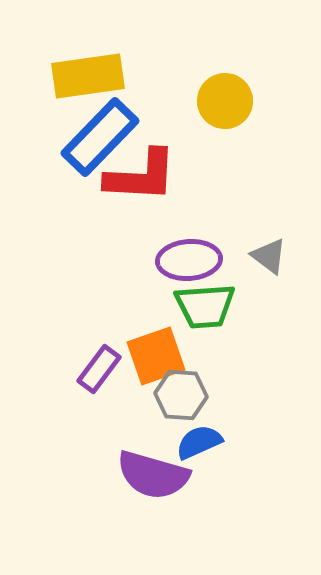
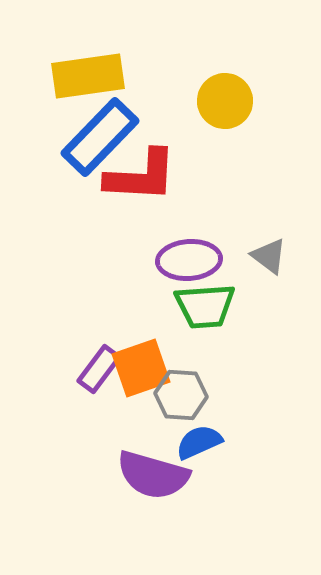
orange square: moved 15 px left, 12 px down
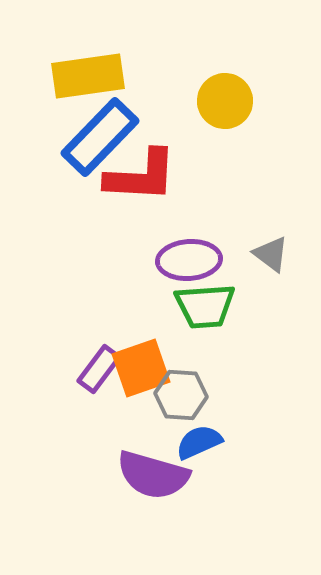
gray triangle: moved 2 px right, 2 px up
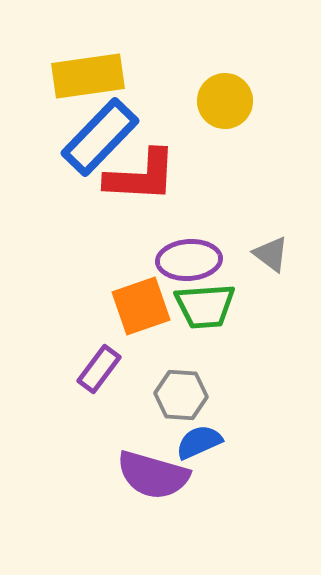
orange square: moved 62 px up
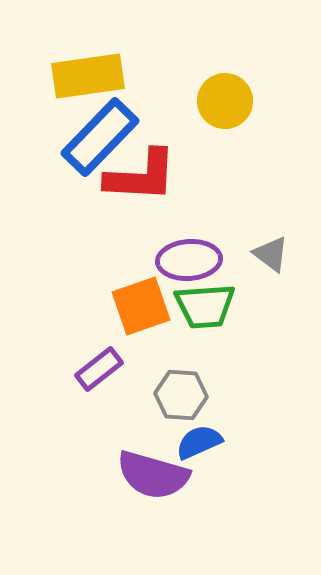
purple rectangle: rotated 15 degrees clockwise
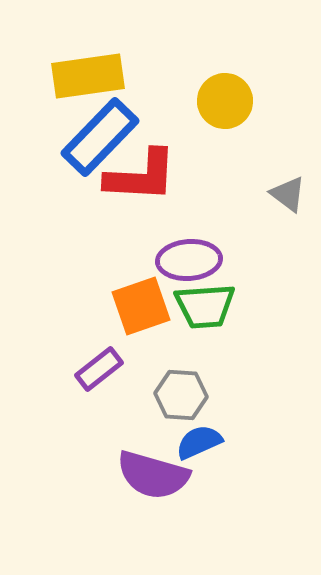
gray triangle: moved 17 px right, 60 px up
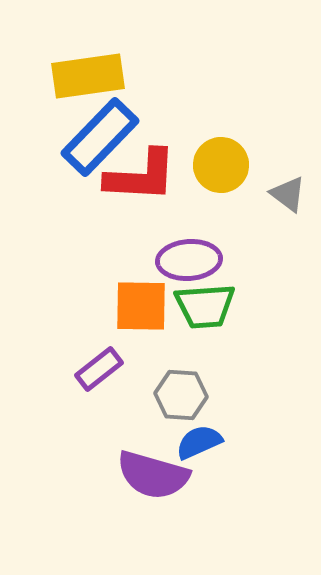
yellow circle: moved 4 px left, 64 px down
orange square: rotated 20 degrees clockwise
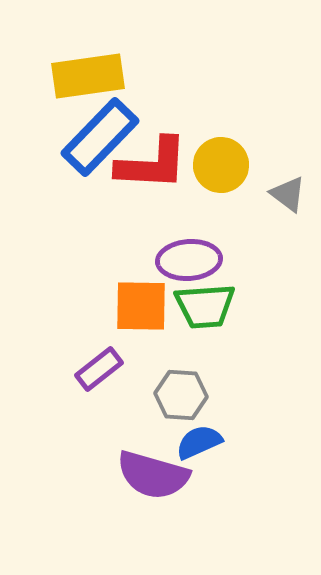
red L-shape: moved 11 px right, 12 px up
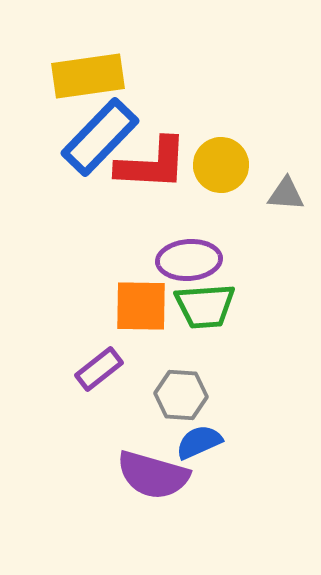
gray triangle: moved 2 px left; rotated 33 degrees counterclockwise
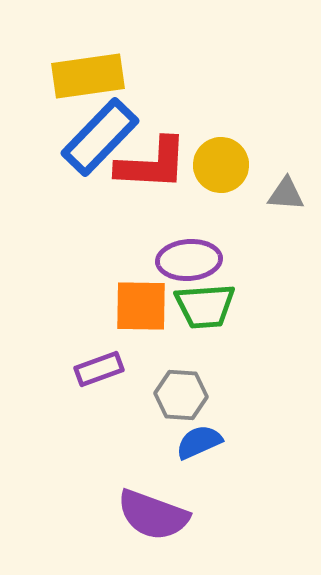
purple rectangle: rotated 18 degrees clockwise
purple semicircle: moved 40 px down; rotated 4 degrees clockwise
